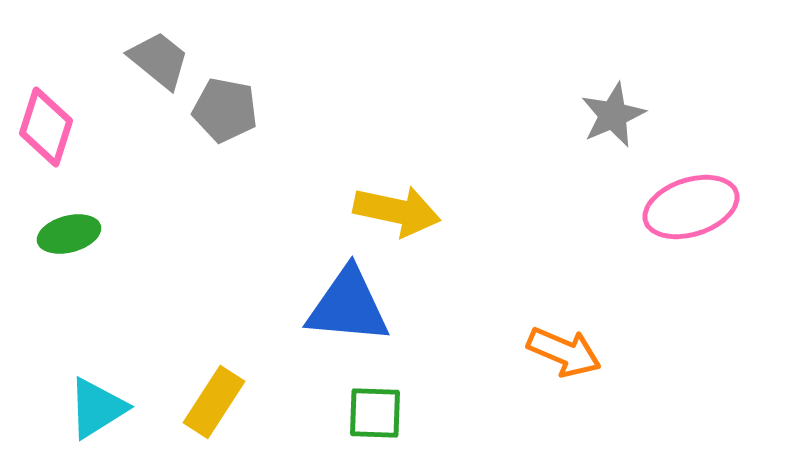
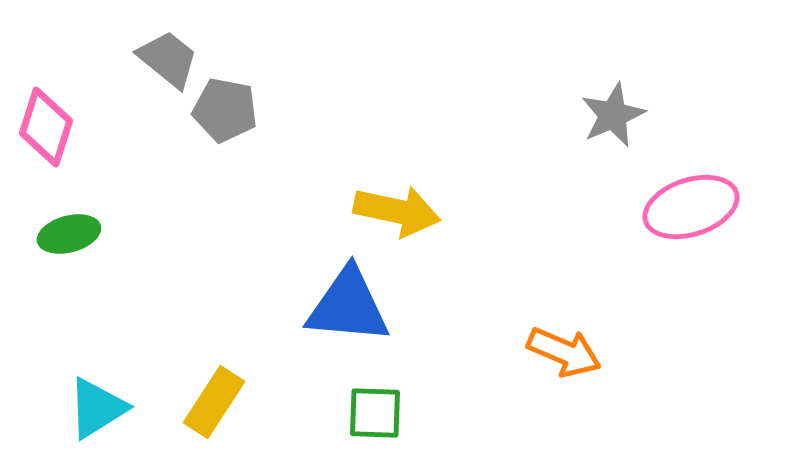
gray trapezoid: moved 9 px right, 1 px up
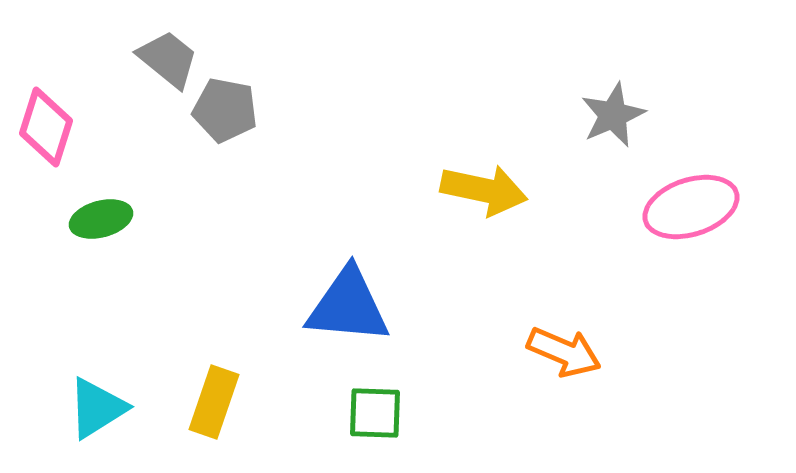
yellow arrow: moved 87 px right, 21 px up
green ellipse: moved 32 px right, 15 px up
yellow rectangle: rotated 14 degrees counterclockwise
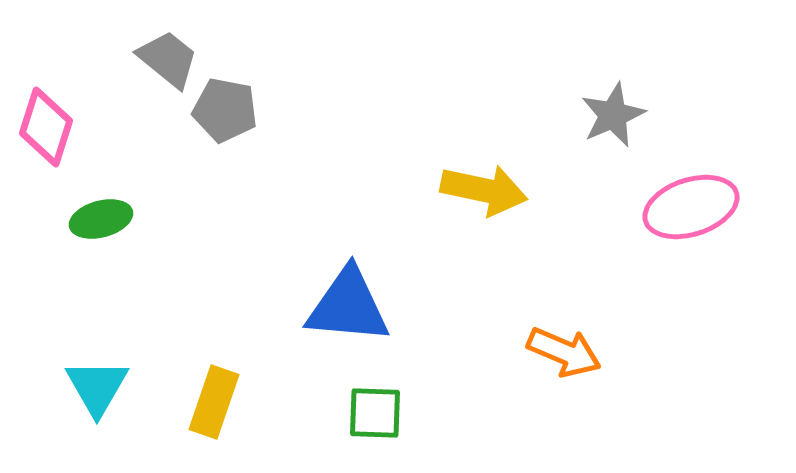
cyan triangle: moved 21 px up; rotated 28 degrees counterclockwise
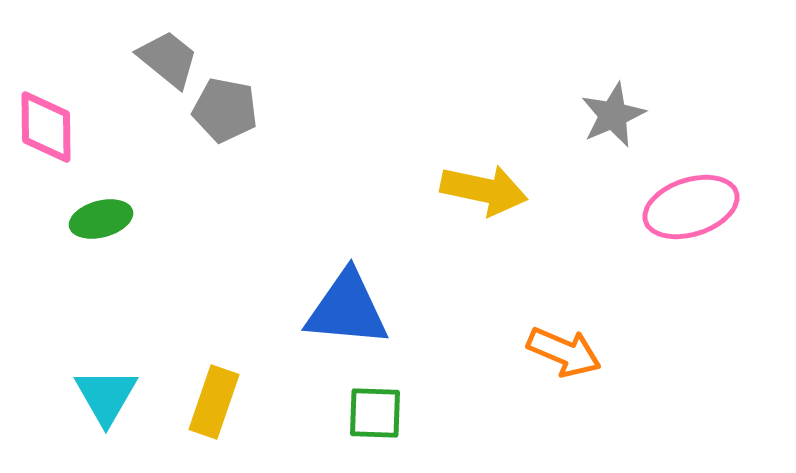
pink diamond: rotated 18 degrees counterclockwise
blue triangle: moved 1 px left, 3 px down
cyan triangle: moved 9 px right, 9 px down
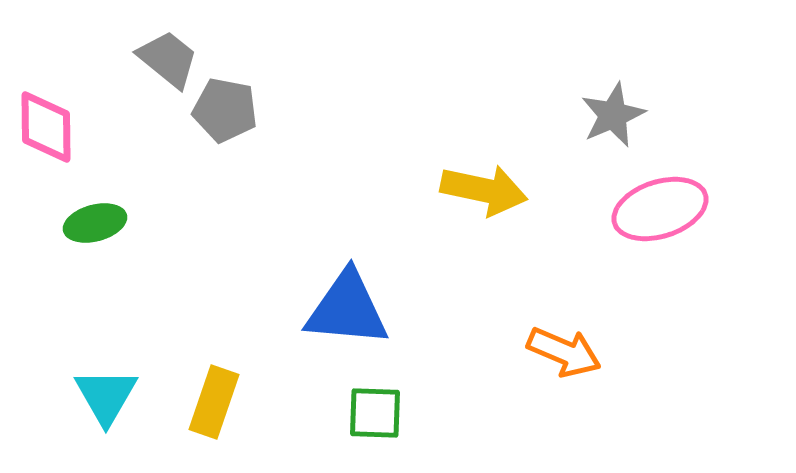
pink ellipse: moved 31 px left, 2 px down
green ellipse: moved 6 px left, 4 px down
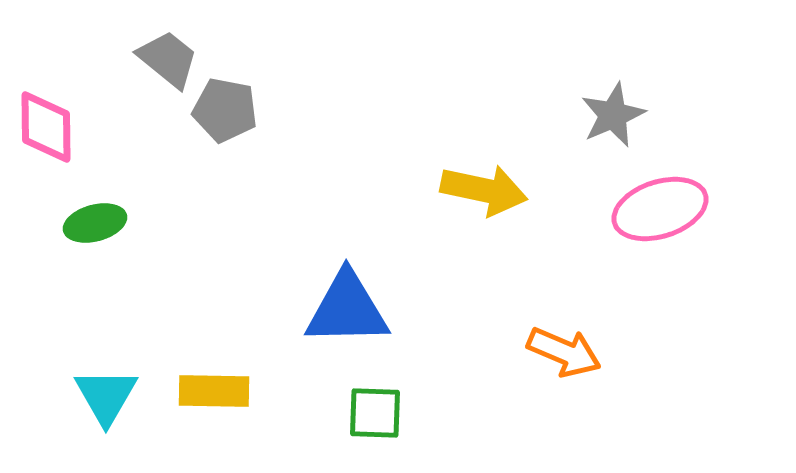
blue triangle: rotated 6 degrees counterclockwise
yellow rectangle: moved 11 px up; rotated 72 degrees clockwise
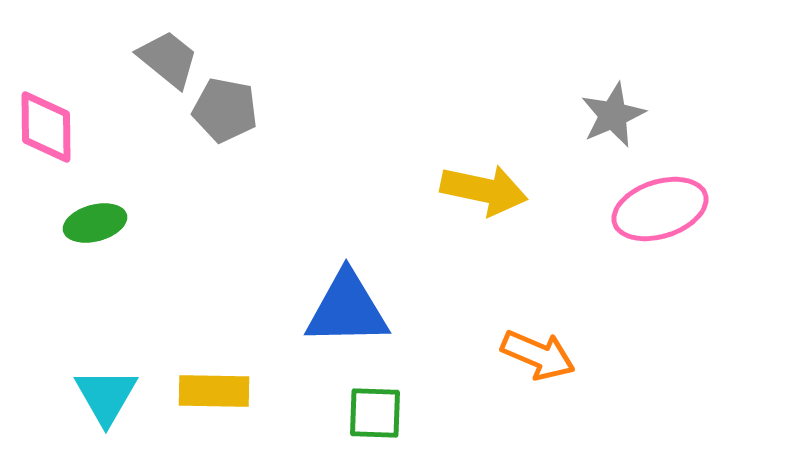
orange arrow: moved 26 px left, 3 px down
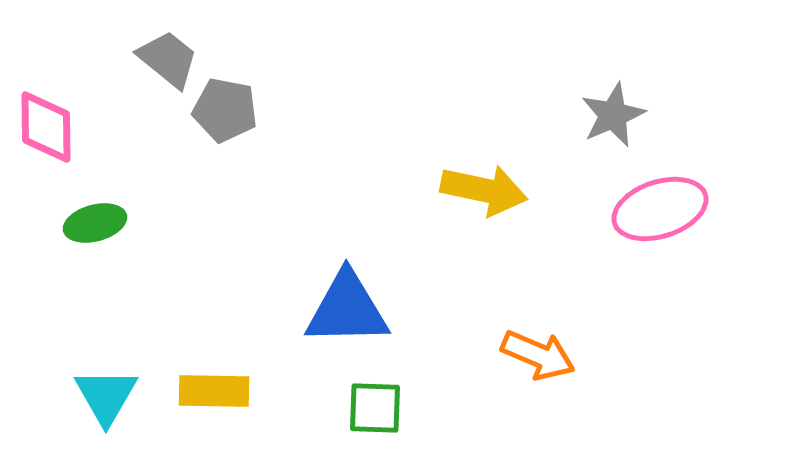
green square: moved 5 px up
